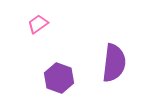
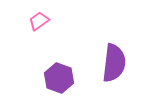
pink trapezoid: moved 1 px right, 3 px up
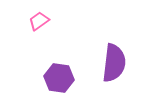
purple hexagon: rotated 12 degrees counterclockwise
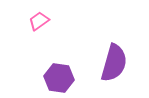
purple semicircle: rotated 9 degrees clockwise
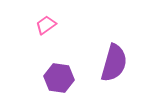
pink trapezoid: moved 7 px right, 4 px down
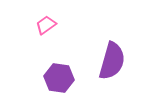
purple semicircle: moved 2 px left, 2 px up
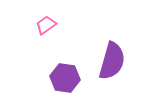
purple hexagon: moved 6 px right
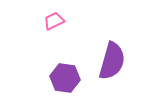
pink trapezoid: moved 8 px right, 4 px up; rotated 10 degrees clockwise
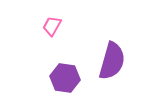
pink trapezoid: moved 2 px left, 5 px down; rotated 35 degrees counterclockwise
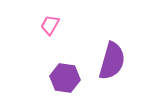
pink trapezoid: moved 2 px left, 1 px up
